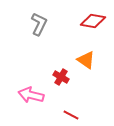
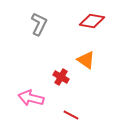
red diamond: moved 1 px left
pink arrow: moved 3 px down
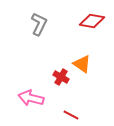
orange triangle: moved 4 px left, 4 px down
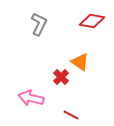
orange triangle: moved 2 px left, 2 px up
red cross: rotated 14 degrees clockwise
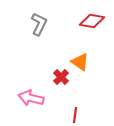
red line: moved 4 px right; rotated 70 degrees clockwise
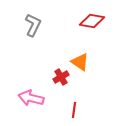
gray L-shape: moved 6 px left, 1 px down
red cross: rotated 14 degrees clockwise
red line: moved 1 px left, 5 px up
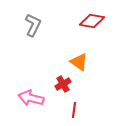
orange triangle: moved 1 px left
red cross: moved 2 px right, 7 px down
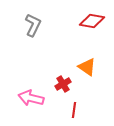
orange triangle: moved 8 px right, 5 px down
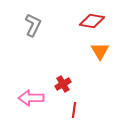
orange triangle: moved 13 px right, 16 px up; rotated 24 degrees clockwise
pink arrow: rotated 15 degrees counterclockwise
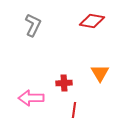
orange triangle: moved 22 px down
red cross: moved 1 px right, 1 px up; rotated 28 degrees clockwise
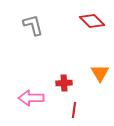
red diamond: rotated 35 degrees clockwise
gray L-shape: rotated 40 degrees counterclockwise
